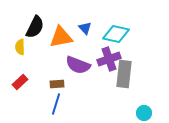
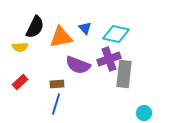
yellow semicircle: rotated 91 degrees counterclockwise
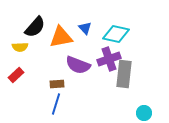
black semicircle: rotated 15 degrees clockwise
red rectangle: moved 4 px left, 7 px up
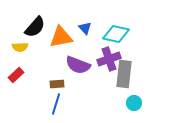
cyan circle: moved 10 px left, 10 px up
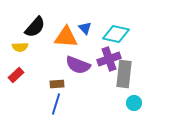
orange triangle: moved 5 px right; rotated 15 degrees clockwise
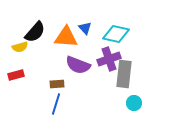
black semicircle: moved 5 px down
yellow semicircle: rotated 14 degrees counterclockwise
red rectangle: rotated 28 degrees clockwise
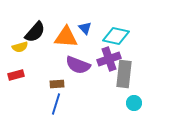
cyan diamond: moved 2 px down
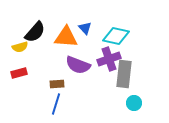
red rectangle: moved 3 px right, 2 px up
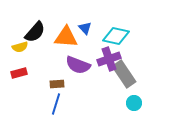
gray rectangle: rotated 40 degrees counterclockwise
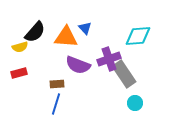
cyan diamond: moved 22 px right; rotated 16 degrees counterclockwise
cyan circle: moved 1 px right
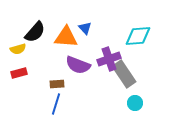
yellow semicircle: moved 2 px left, 2 px down
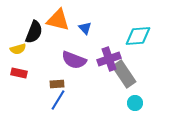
black semicircle: moved 1 px left; rotated 20 degrees counterclockwise
orange triangle: moved 8 px left, 17 px up; rotated 10 degrees clockwise
purple semicircle: moved 4 px left, 5 px up
red rectangle: rotated 28 degrees clockwise
blue line: moved 2 px right, 4 px up; rotated 15 degrees clockwise
